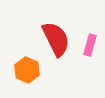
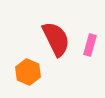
orange hexagon: moved 1 px right, 2 px down
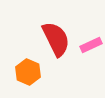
pink rectangle: moved 1 px right; rotated 50 degrees clockwise
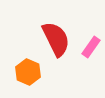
pink rectangle: moved 2 px down; rotated 30 degrees counterclockwise
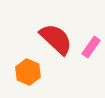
red semicircle: rotated 21 degrees counterclockwise
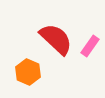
pink rectangle: moved 1 px left, 1 px up
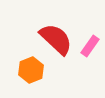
orange hexagon: moved 3 px right, 2 px up; rotated 15 degrees clockwise
